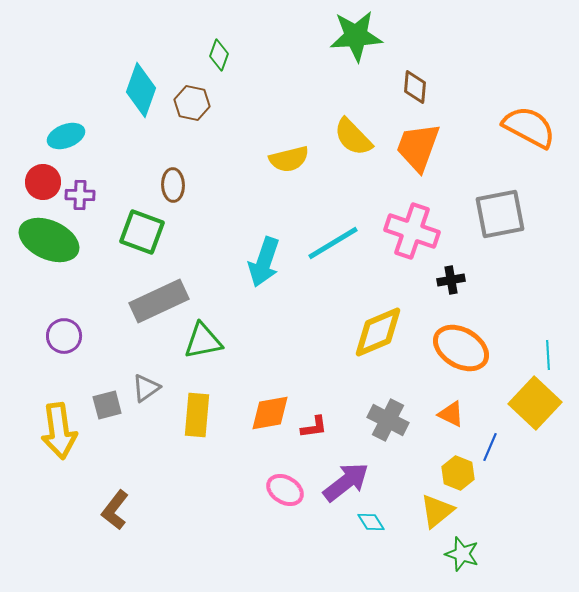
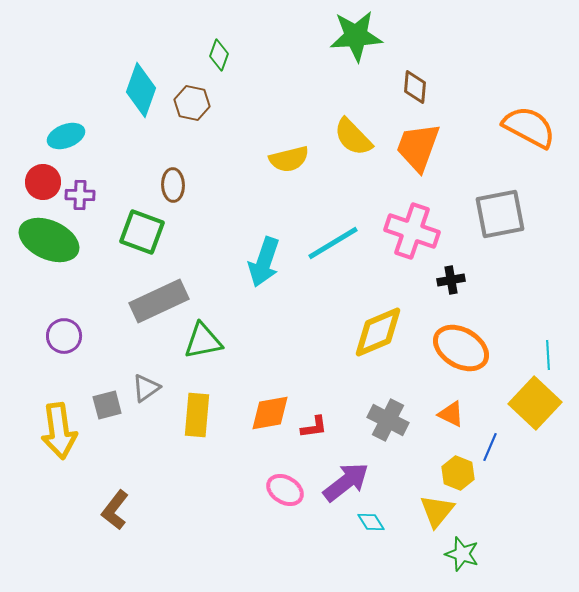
yellow triangle at (437, 511): rotated 12 degrees counterclockwise
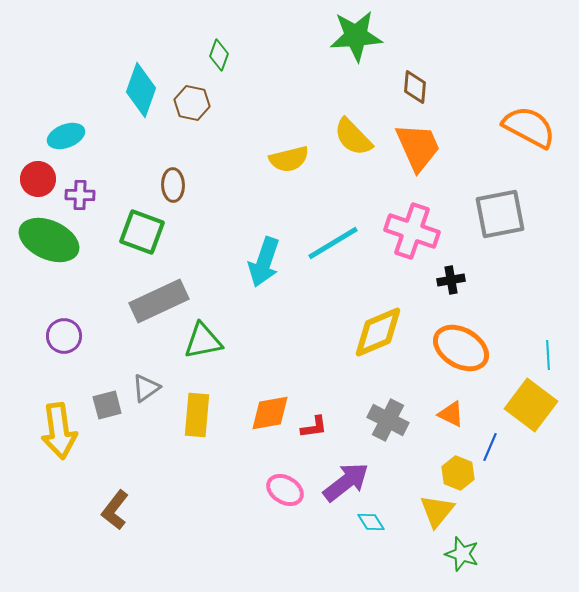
orange trapezoid at (418, 147): rotated 136 degrees clockwise
red circle at (43, 182): moved 5 px left, 3 px up
yellow square at (535, 403): moved 4 px left, 2 px down; rotated 6 degrees counterclockwise
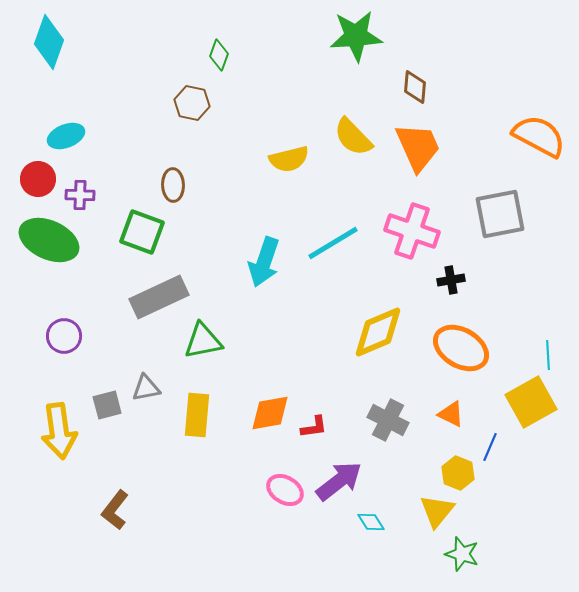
cyan diamond at (141, 90): moved 92 px left, 48 px up
orange semicircle at (529, 127): moved 10 px right, 9 px down
gray rectangle at (159, 301): moved 4 px up
gray triangle at (146, 388): rotated 24 degrees clockwise
yellow square at (531, 405): moved 3 px up; rotated 24 degrees clockwise
purple arrow at (346, 482): moved 7 px left, 1 px up
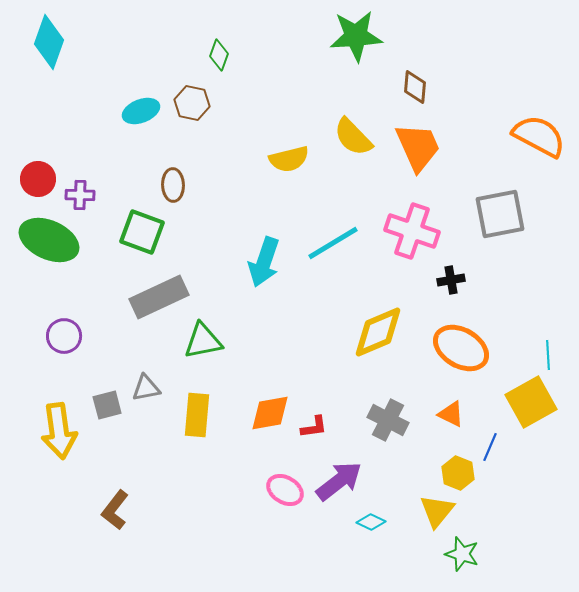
cyan ellipse at (66, 136): moved 75 px right, 25 px up
cyan diamond at (371, 522): rotated 32 degrees counterclockwise
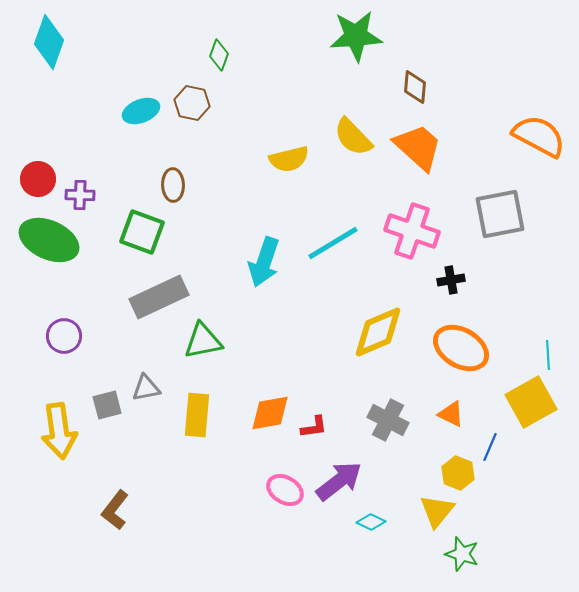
orange trapezoid at (418, 147): rotated 24 degrees counterclockwise
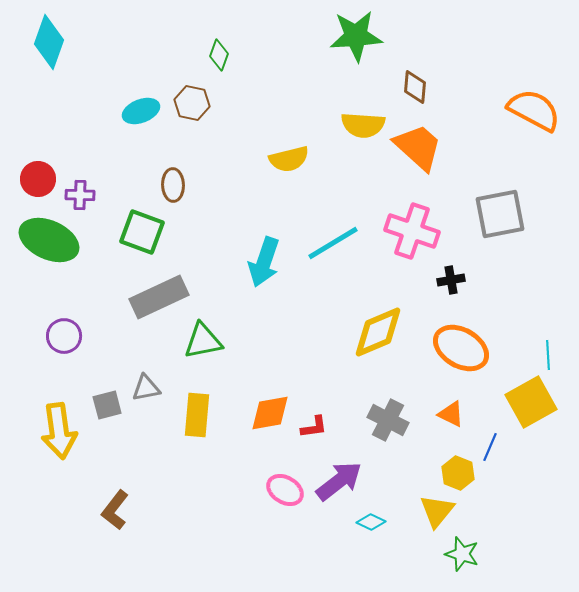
orange semicircle at (539, 136): moved 5 px left, 26 px up
yellow semicircle at (353, 137): moved 10 px right, 12 px up; rotated 42 degrees counterclockwise
